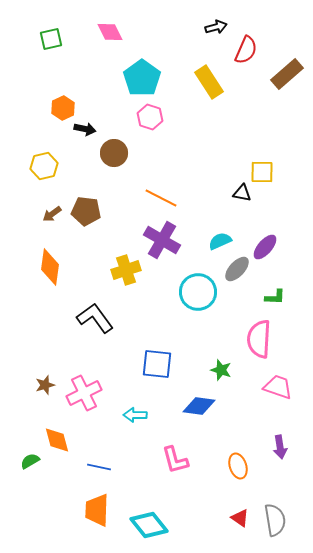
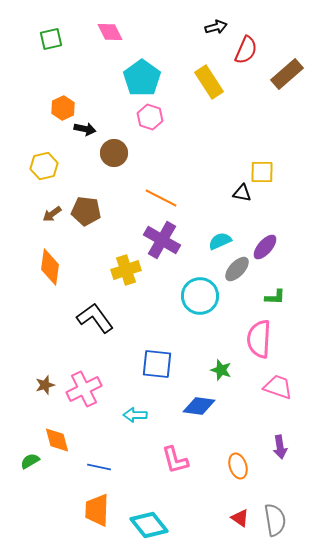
cyan circle at (198, 292): moved 2 px right, 4 px down
pink cross at (84, 393): moved 4 px up
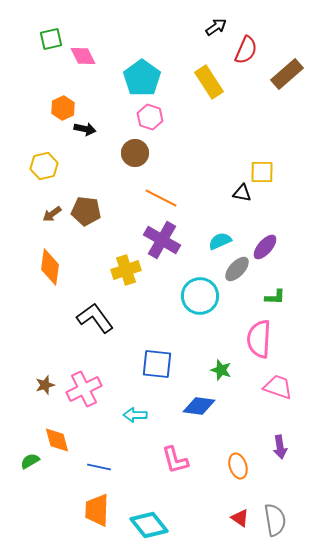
black arrow at (216, 27): rotated 20 degrees counterclockwise
pink diamond at (110, 32): moved 27 px left, 24 px down
brown circle at (114, 153): moved 21 px right
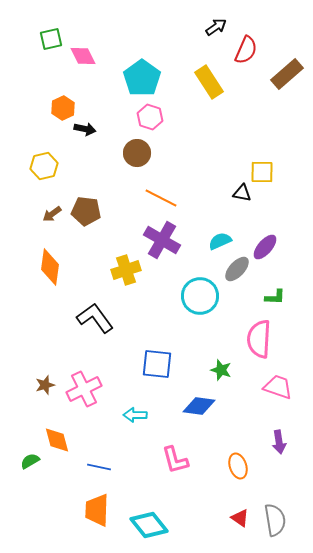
brown circle at (135, 153): moved 2 px right
purple arrow at (280, 447): moved 1 px left, 5 px up
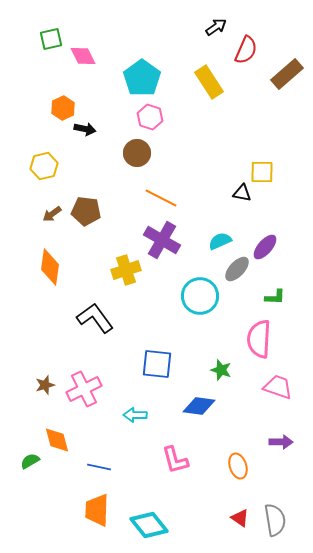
purple arrow at (279, 442): moved 2 px right; rotated 80 degrees counterclockwise
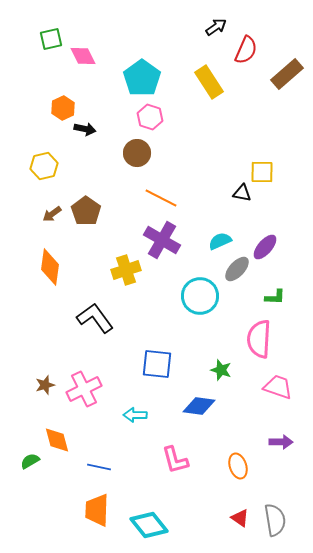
brown pentagon at (86, 211): rotated 28 degrees clockwise
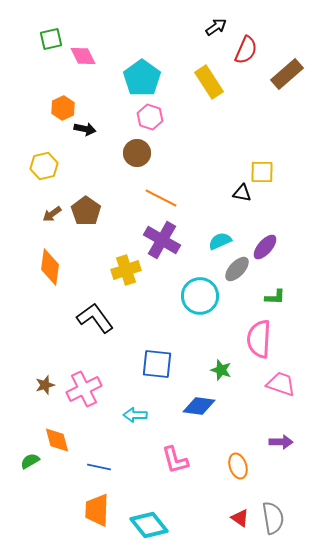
pink trapezoid at (278, 387): moved 3 px right, 3 px up
gray semicircle at (275, 520): moved 2 px left, 2 px up
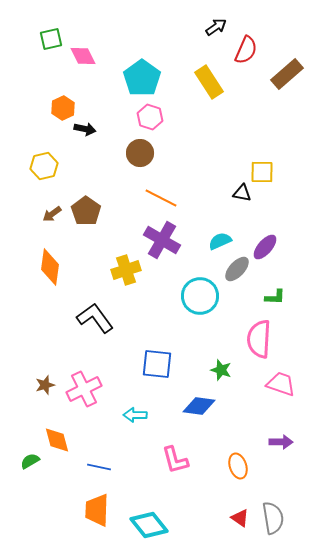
brown circle at (137, 153): moved 3 px right
